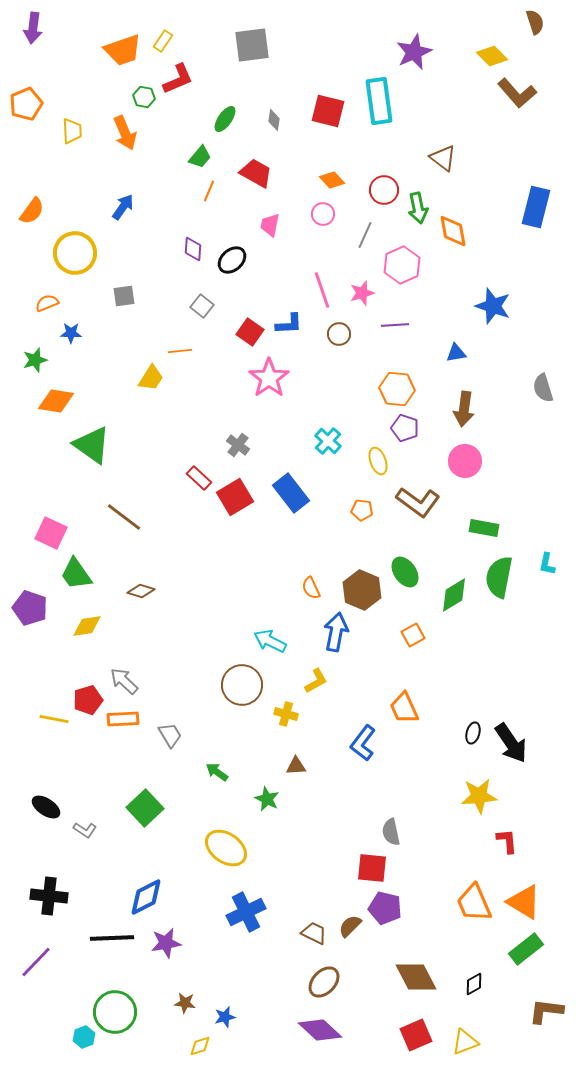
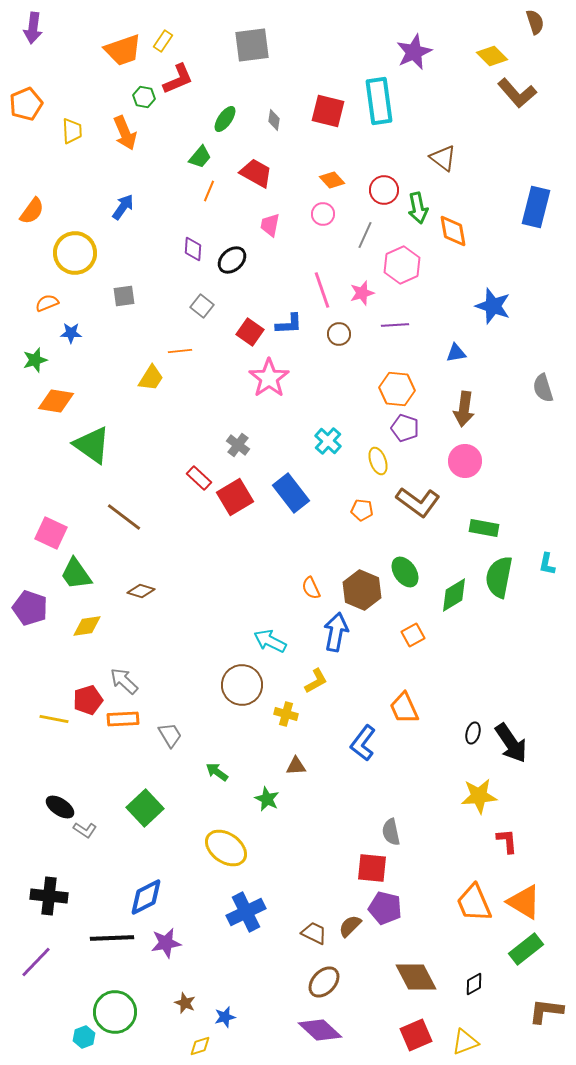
black ellipse at (46, 807): moved 14 px right
brown star at (185, 1003): rotated 15 degrees clockwise
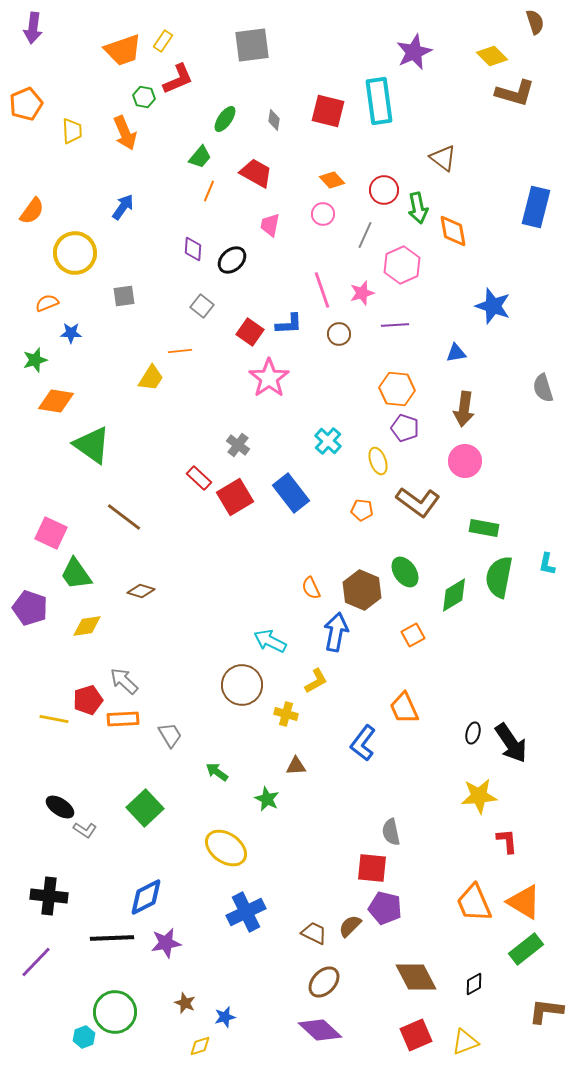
brown L-shape at (517, 93): moved 2 px left; rotated 33 degrees counterclockwise
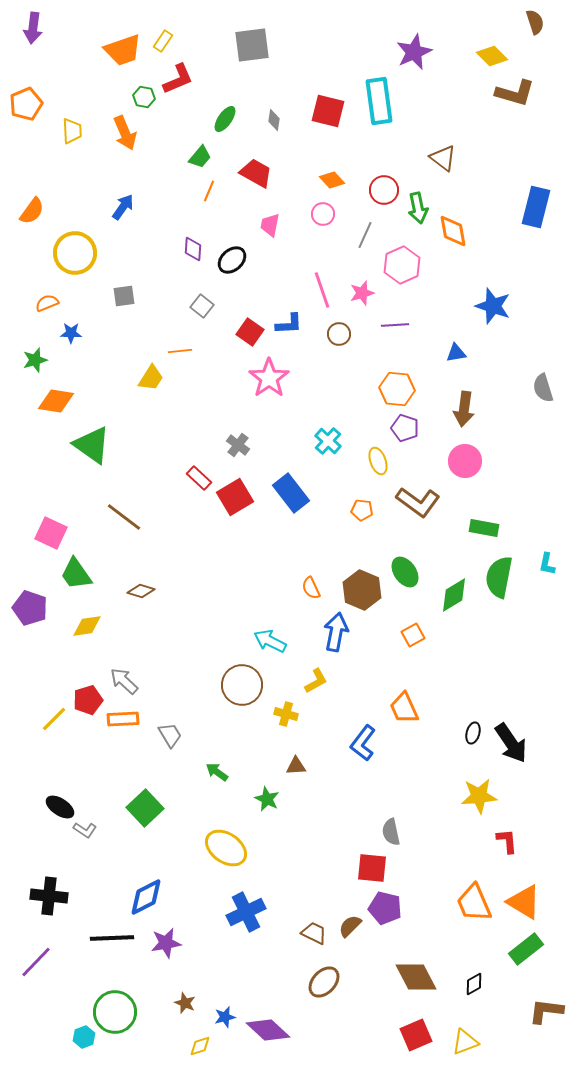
yellow line at (54, 719): rotated 56 degrees counterclockwise
purple diamond at (320, 1030): moved 52 px left
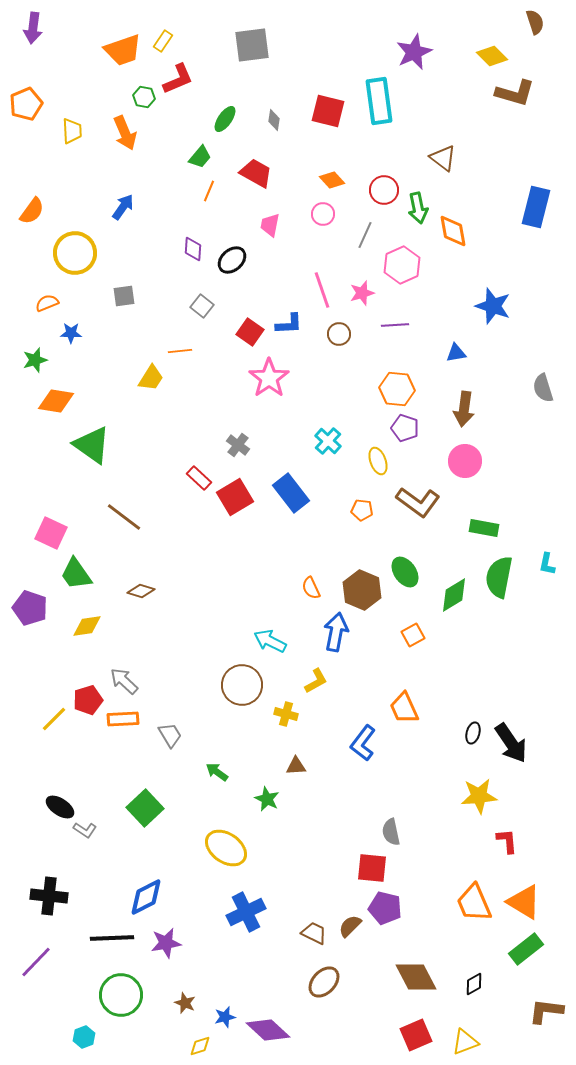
green circle at (115, 1012): moved 6 px right, 17 px up
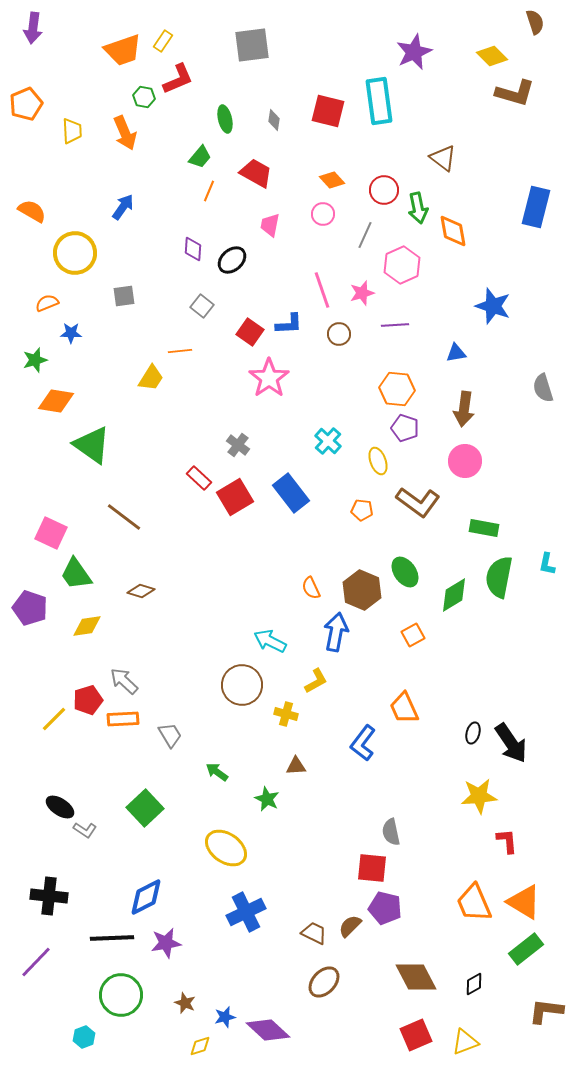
green ellipse at (225, 119): rotated 48 degrees counterclockwise
orange semicircle at (32, 211): rotated 96 degrees counterclockwise
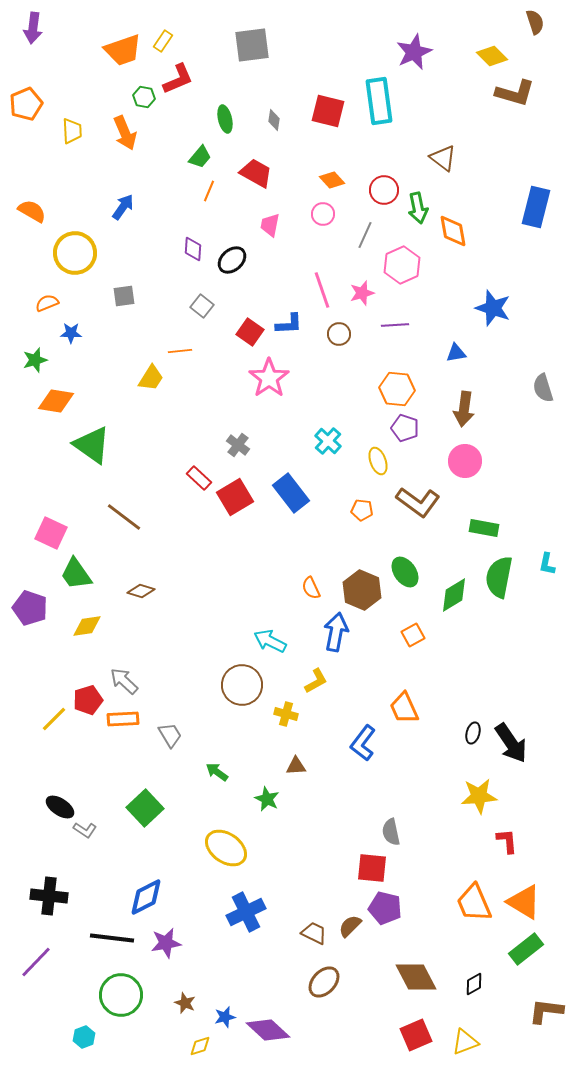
blue star at (493, 306): moved 2 px down
black line at (112, 938): rotated 9 degrees clockwise
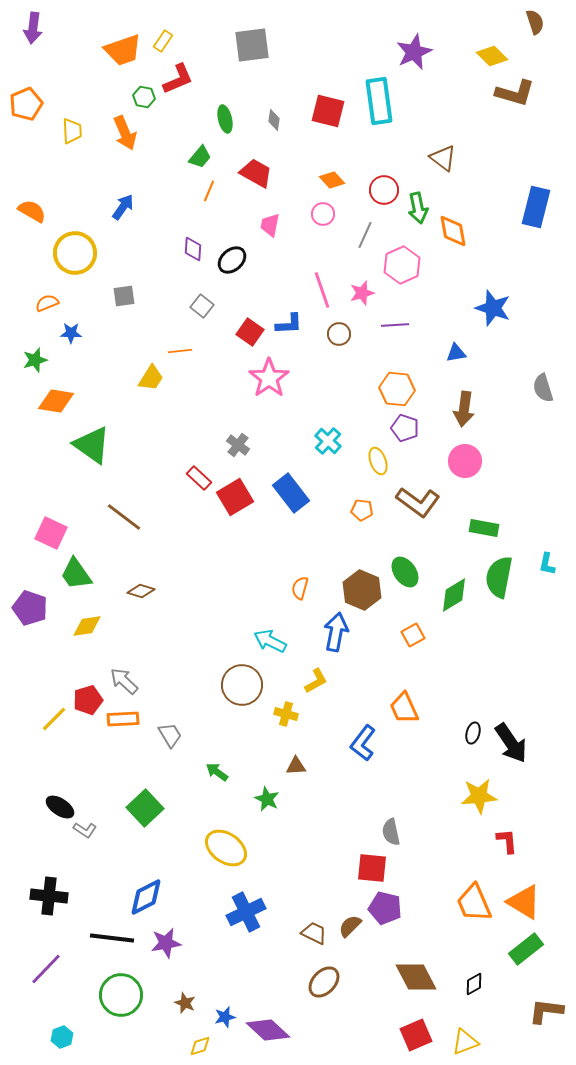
orange semicircle at (311, 588): moved 11 px left; rotated 40 degrees clockwise
purple line at (36, 962): moved 10 px right, 7 px down
cyan hexagon at (84, 1037): moved 22 px left
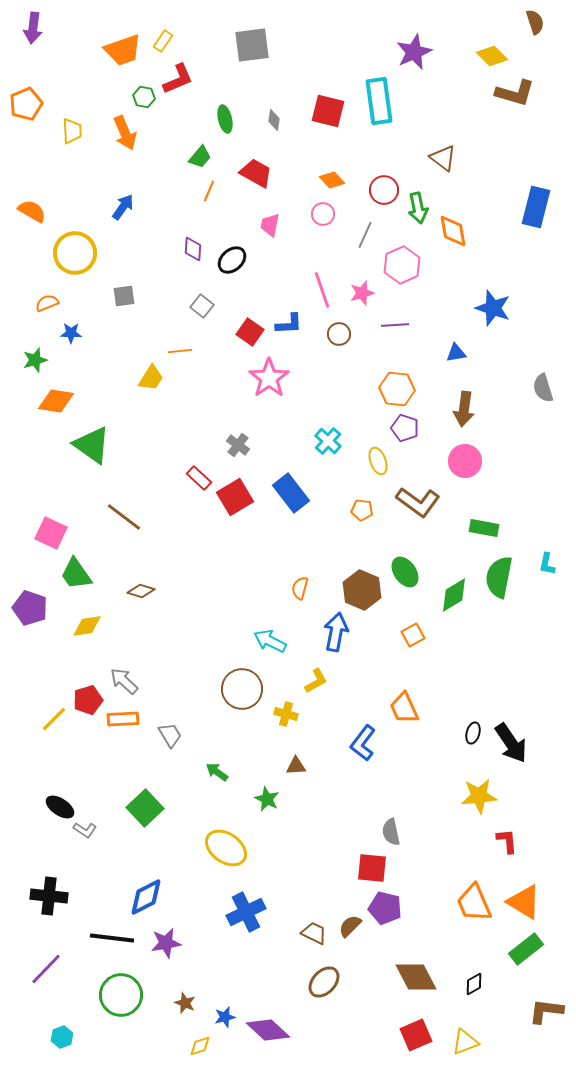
brown circle at (242, 685): moved 4 px down
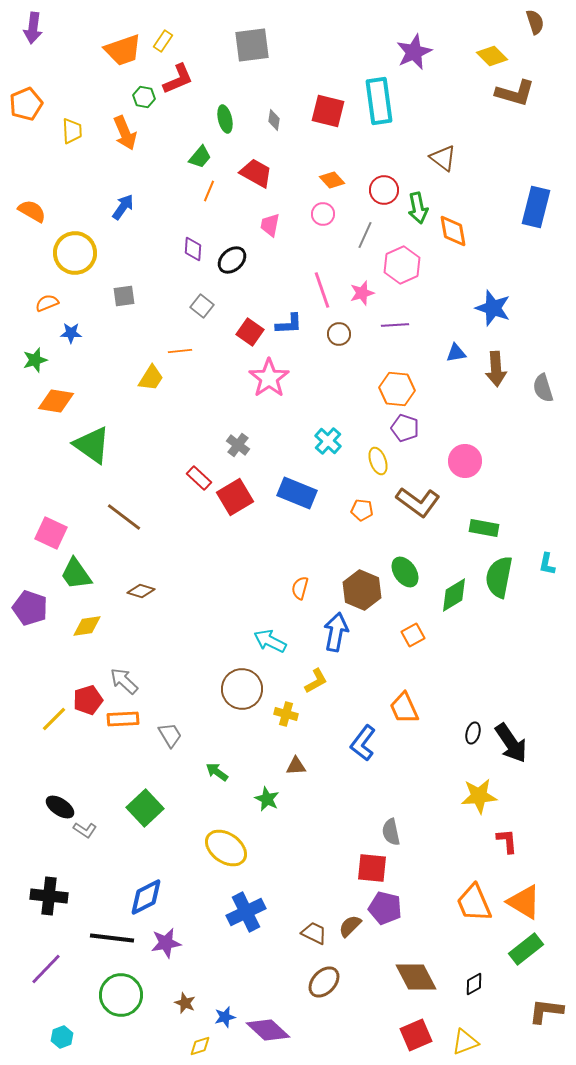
brown arrow at (464, 409): moved 32 px right, 40 px up; rotated 12 degrees counterclockwise
blue rectangle at (291, 493): moved 6 px right; rotated 30 degrees counterclockwise
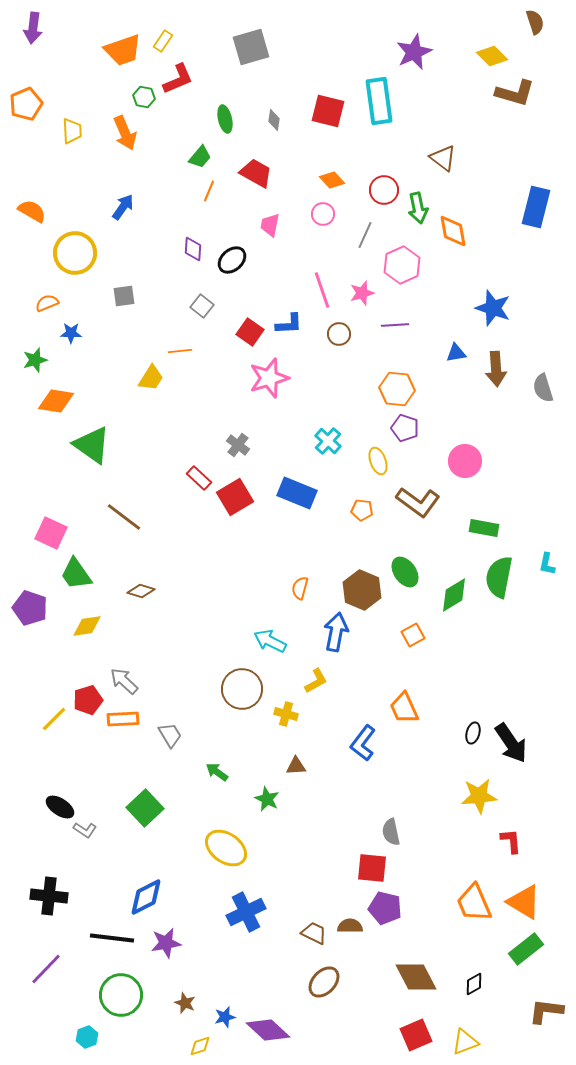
gray square at (252, 45): moved 1 px left, 2 px down; rotated 9 degrees counterclockwise
pink star at (269, 378): rotated 18 degrees clockwise
red L-shape at (507, 841): moved 4 px right
brown semicircle at (350, 926): rotated 45 degrees clockwise
cyan hexagon at (62, 1037): moved 25 px right
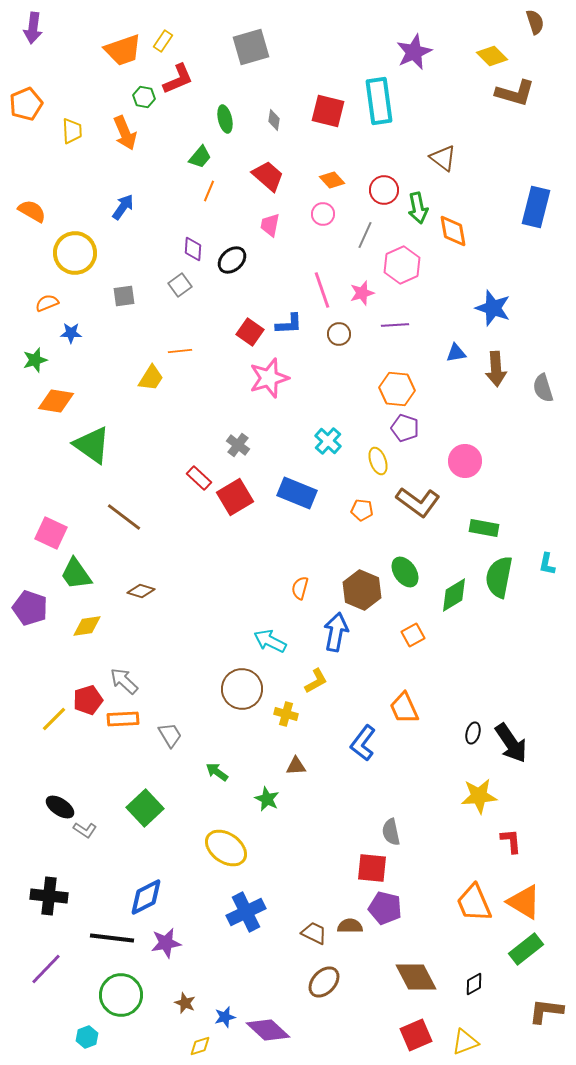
red trapezoid at (256, 173): moved 12 px right, 3 px down; rotated 12 degrees clockwise
gray square at (202, 306): moved 22 px left, 21 px up; rotated 15 degrees clockwise
